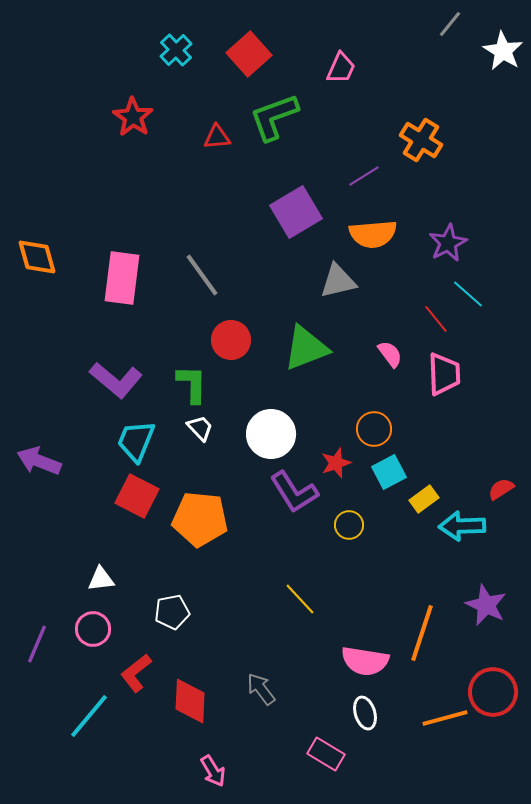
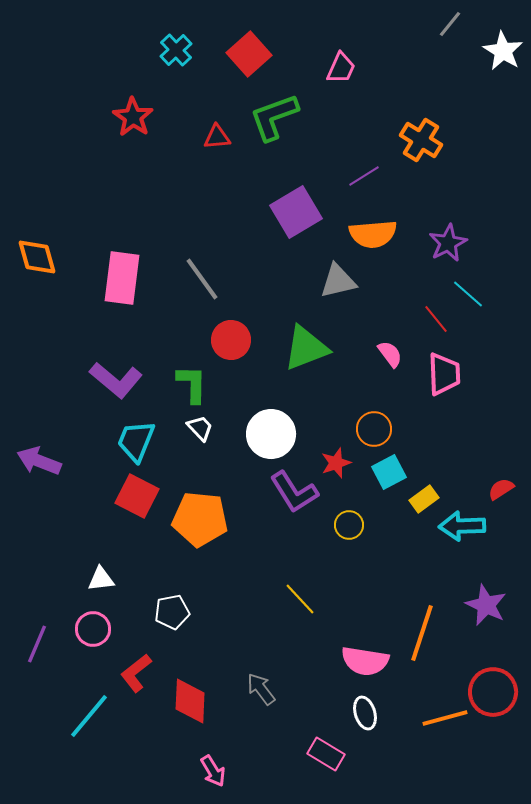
gray line at (202, 275): moved 4 px down
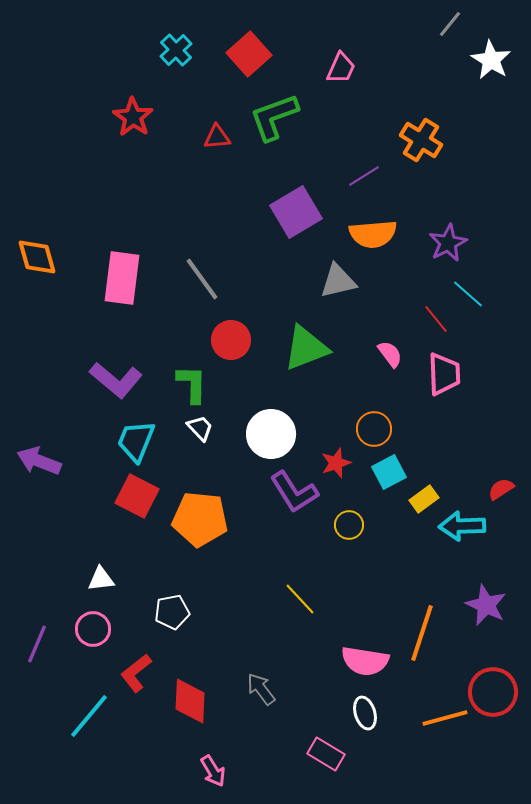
white star at (503, 51): moved 12 px left, 9 px down
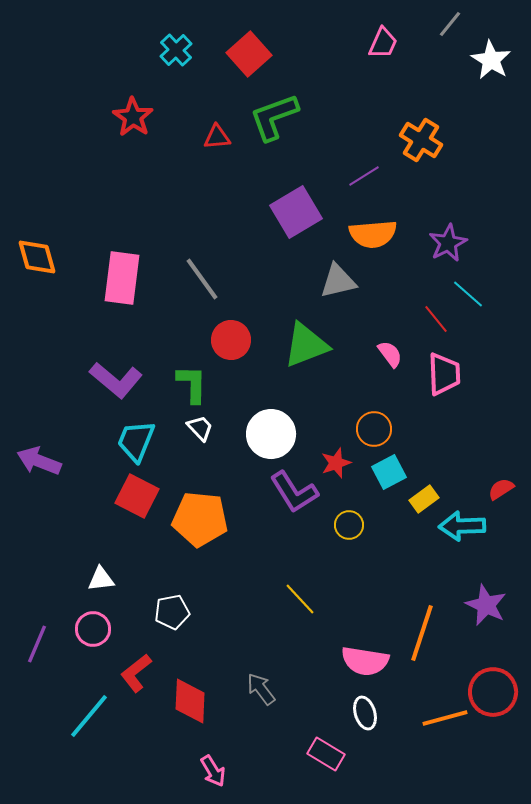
pink trapezoid at (341, 68): moved 42 px right, 25 px up
green triangle at (306, 348): moved 3 px up
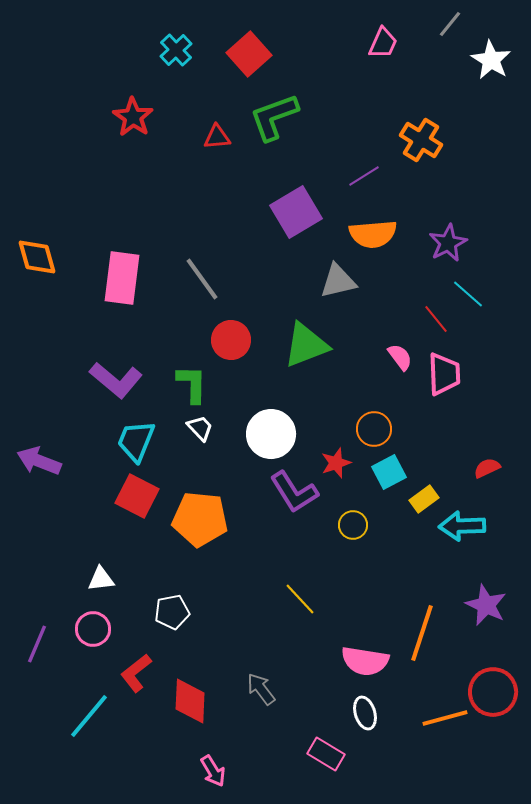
pink semicircle at (390, 354): moved 10 px right, 3 px down
red semicircle at (501, 489): moved 14 px left, 21 px up; rotated 8 degrees clockwise
yellow circle at (349, 525): moved 4 px right
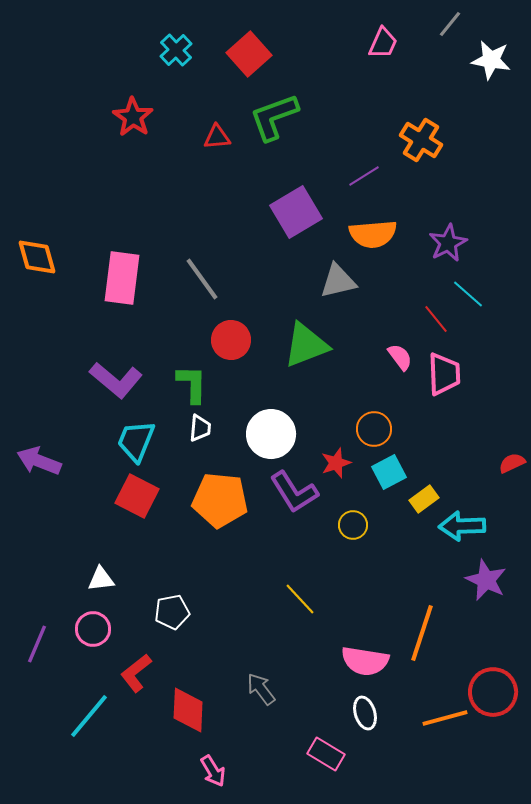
white star at (491, 60): rotated 21 degrees counterclockwise
white trapezoid at (200, 428): rotated 48 degrees clockwise
red semicircle at (487, 468): moved 25 px right, 5 px up
orange pentagon at (200, 519): moved 20 px right, 19 px up
purple star at (486, 605): moved 25 px up
red diamond at (190, 701): moved 2 px left, 9 px down
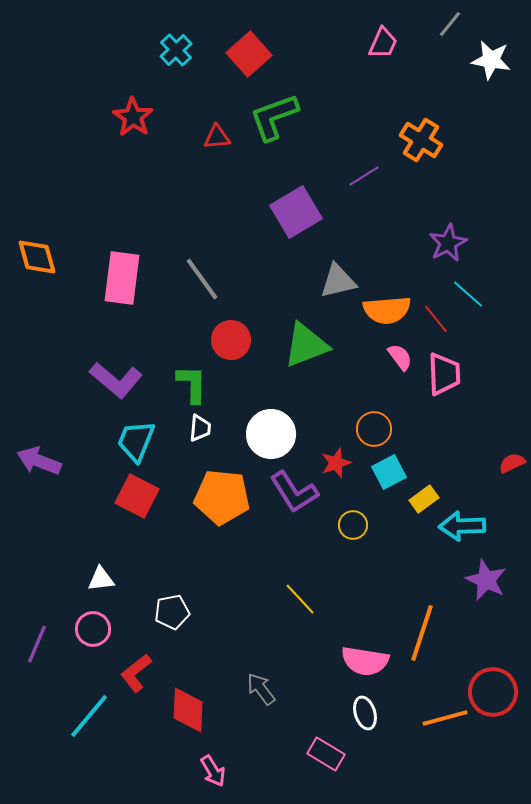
orange semicircle at (373, 234): moved 14 px right, 76 px down
orange pentagon at (220, 500): moved 2 px right, 3 px up
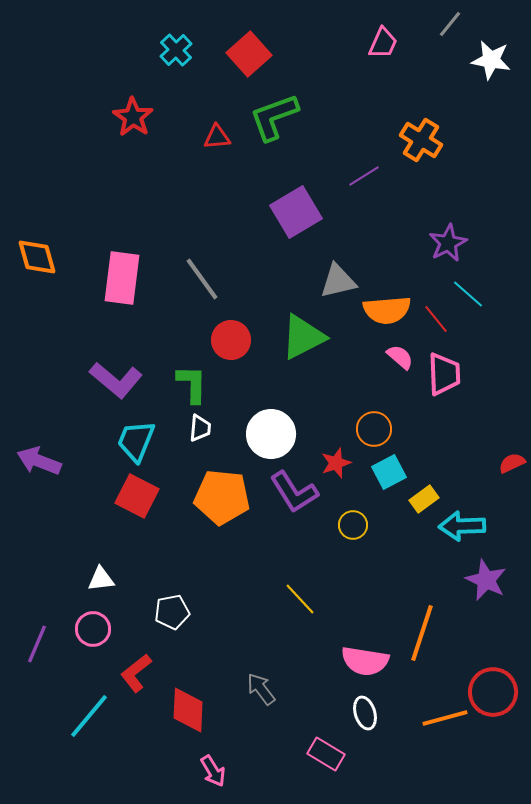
green triangle at (306, 345): moved 3 px left, 8 px up; rotated 6 degrees counterclockwise
pink semicircle at (400, 357): rotated 12 degrees counterclockwise
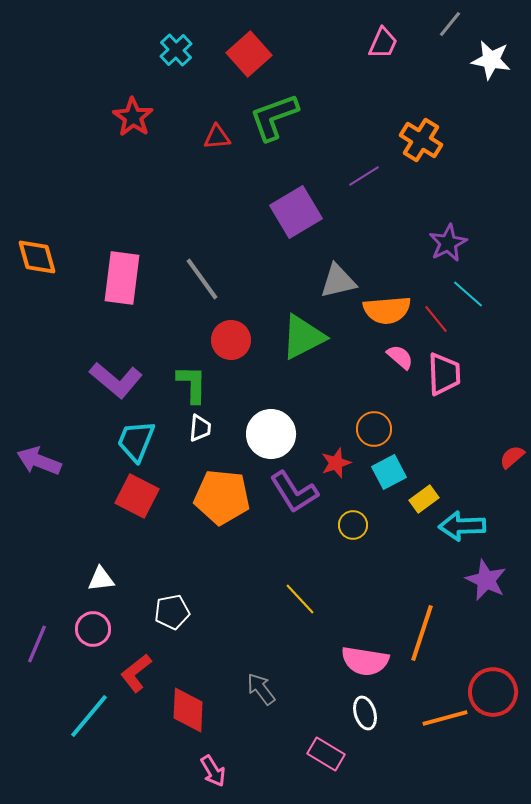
red semicircle at (512, 463): moved 6 px up; rotated 16 degrees counterclockwise
